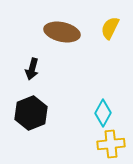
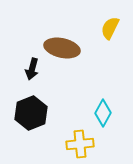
brown ellipse: moved 16 px down
yellow cross: moved 31 px left
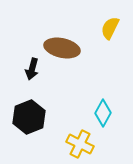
black hexagon: moved 2 px left, 4 px down
yellow cross: rotated 32 degrees clockwise
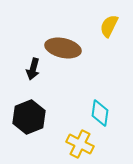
yellow semicircle: moved 1 px left, 2 px up
brown ellipse: moved 1 px right
black arrow: moved 1 px right
cyan diamond: moved 3 px left; rotated 20 degrees counterclockwise
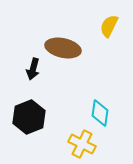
yellow cross: moved 2 px right
